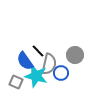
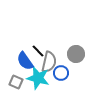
gray circle: moved 1 px right, 1 px up
gray semicircle: moved 2 px up
cyan star: moved 2 px right, 2 px down
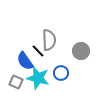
gray circle: moved 5 px right, 3 px up
gray semicircle: moved 22 px up; rotated 15 degrees counterclockwise
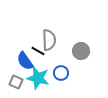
black line: rotated 16 degrees counterclockwise
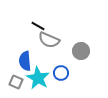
gray semicircle: rotated 115 degrees clockwise
black line: moved 25 px up
blue semicircle: rotated 30 degrees clockwise
cyan star: rotated 15 degrees clockwise
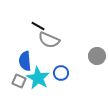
gray circle: moved 16 px right, 5 px down
gray square: moved 3 px right, 1 px up
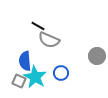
cyan star: moved 3 px left, 1 px up
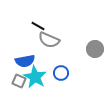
gray circle: moved 2 px left, 7 px up
blue semicircle: rotated 96 degrees counterclockwise
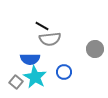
black line: moved 4 px right
gray semicircle: moved 1 px right, 1 px up; rotated 30 degrees counterclockwise
blue semicircle: moved 5 px right, 2 px up; rotated 12 degrees clockwise
blue circle: moved 3 px right, 1 px up
gray square: moved 3 px left, 1 px down; rotated 16 degrees clockwise
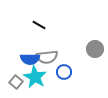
black line: moved 3 px left, 1 px up
gray semicircle: moved 3 px left, 18 px down
